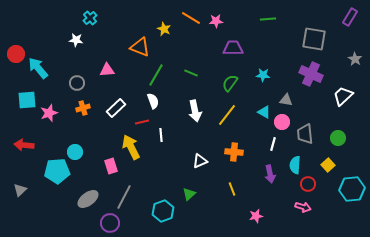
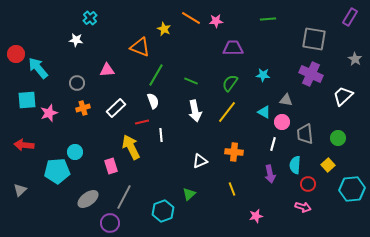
green line at (191, 73): moved 8 px down
yellow line at (227, 115): moved 3 px up
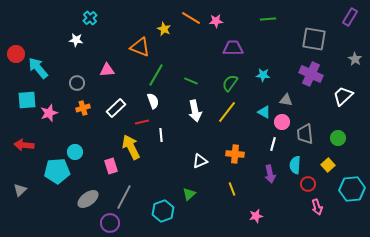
orange cross at (234, 152): moved 1 px right, 2 px down
pink arrow at (303, 207): moved 14 px right; rotated 56 degrees clockwise
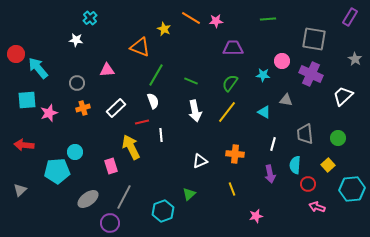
pink circle at (282, 122): moved 61 px up
pink arrow at (317, 207): rotated 126 degrees clockwise
